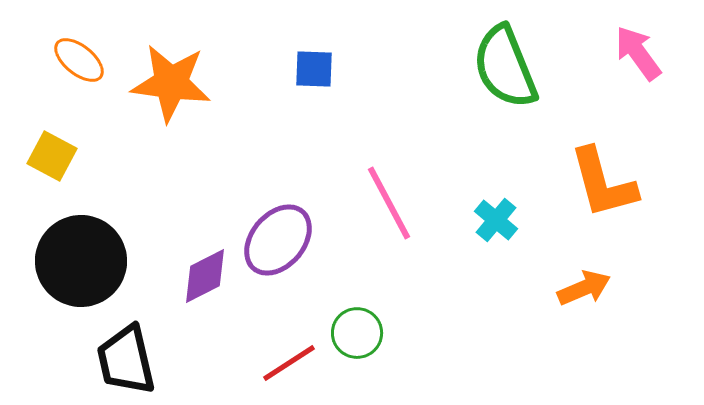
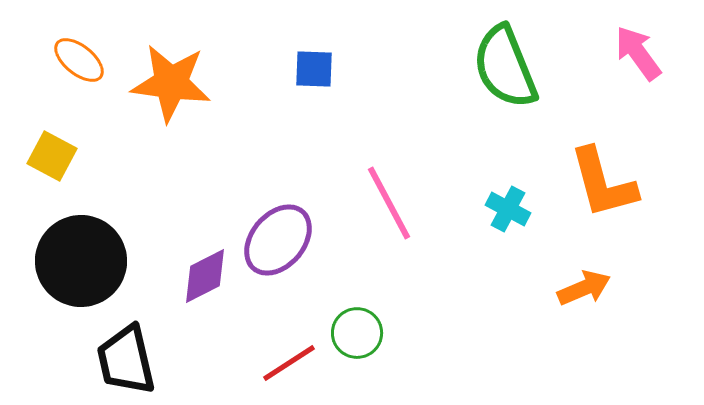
cyan cross: moved 12 px right, 11 px up; rotated 12 degrees counterclockwise
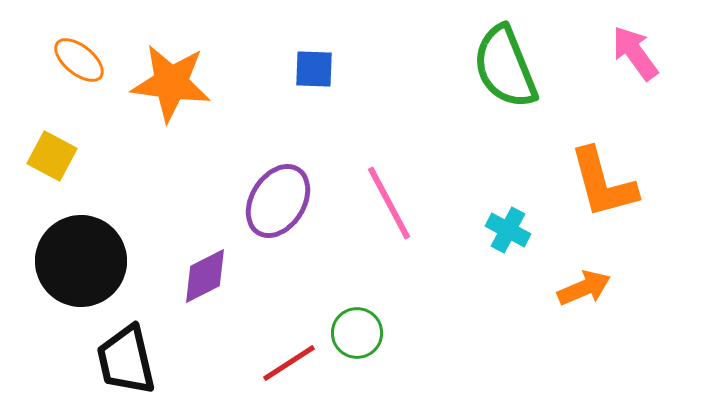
pink arrow: moved 3 px left
cyan cross: moved 21 px down
purple ellipse: moved 39 px up; rotated 8 degrees counterclockwise
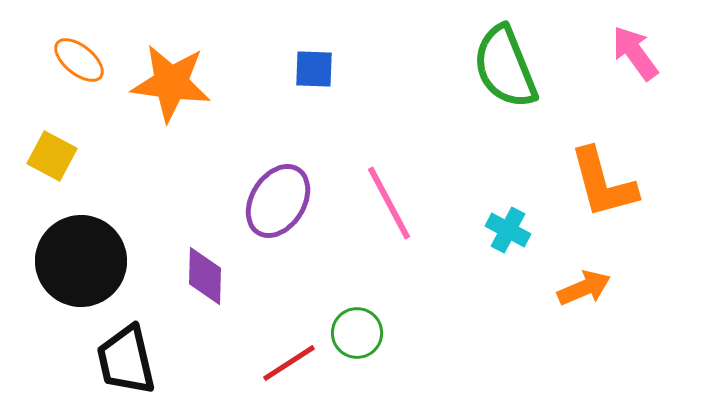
purple diamond: rotated 62 degrees counterclockwise
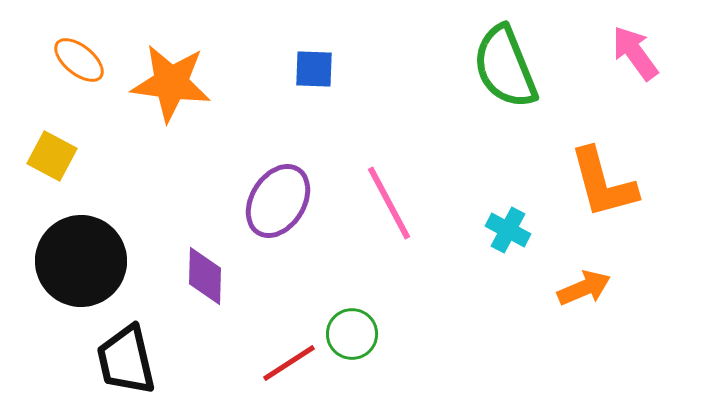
green circle: moved 5 px left, 1 px down
